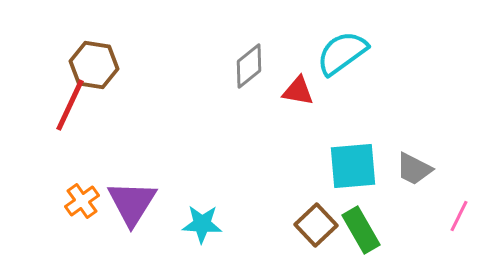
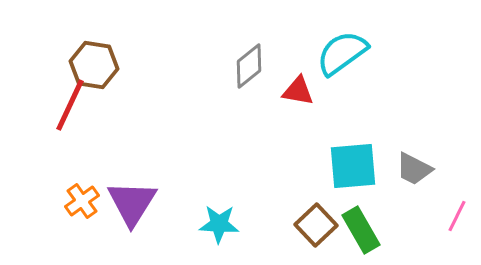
pink line: moved 2 px left
cyan star: moved 17 px right
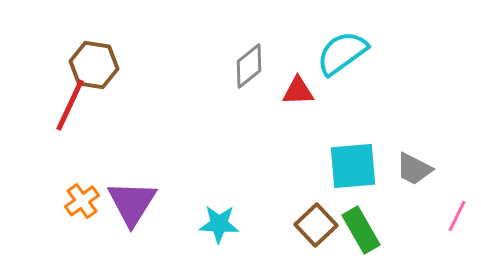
red triangle: rotated 12 degrees counterclockwise
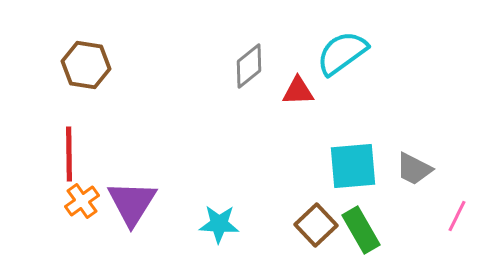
brown hexagon: moved 8 px left
red line: moved 1 px left, 49 px down; rotated 26 degrees counterclockwise
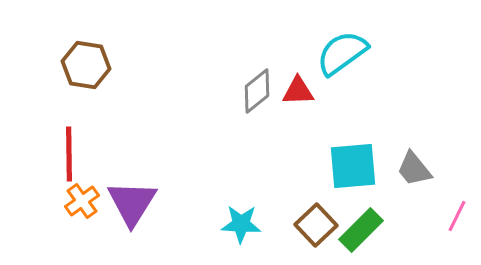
gray diamond: moved 8 px right, 25 px down
gray trapezoid: rotated 24 degrees clockwise
cyan star: moved 22 px right
green rectangle: rotated 75 degrees clockwise
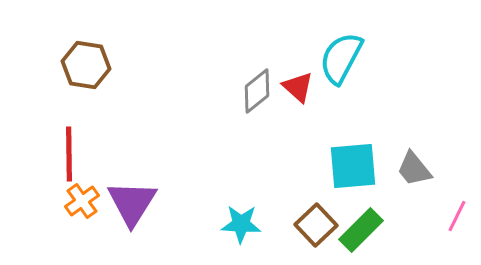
cyan semicircle: moved 1 px left, 5 px down; rotated 26 degrees counterclockwise
red triangle: moved 4 px up; rotated 44 degrees clockwise
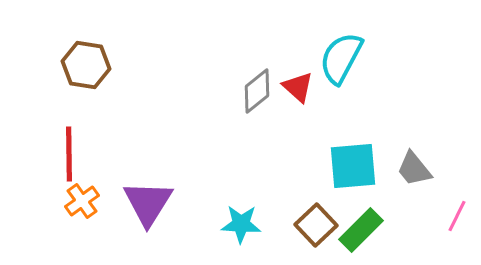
purple triangle: moved 16 px right
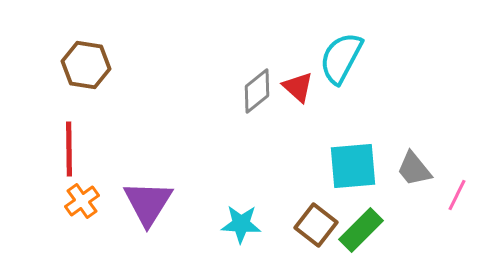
red line: moved 5 px up
pink line: moved 21 px up
brown square: rotated 9 degrees counterclockwise
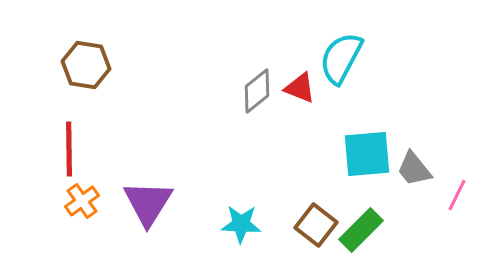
red triangle: moved 2 px right, 1 px down; rotated 20 degrees counterclockwise
cyan square: moved 14 px right, 12 px up
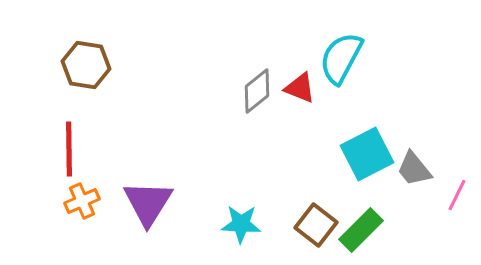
cyan square: rotated 22 degrees counterclockwise
orange cross: rotated 12 degrees clockwise
